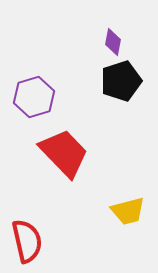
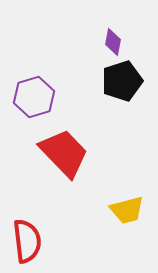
black pentagon: moved 1 px right
yellow trapezoid: moved 1 px left, 1 px up
red semicircle: rotated 6 degrees clockwise
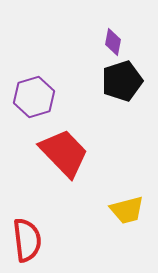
red semicircle: moved 1 px up
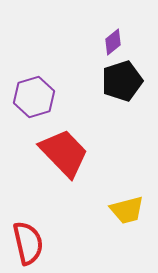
purple diamond: rotated 40 degrees clockwise
red semicircle: moved 1 px right, 3 px down; rotated 6 degrees counterclockwise
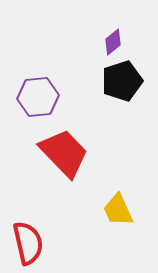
purple hexagon: moved 4 px right; rotated 12 degrees clockwise
yellow trapezoid: moved 9 px left; rotated 81 degrees clockwise
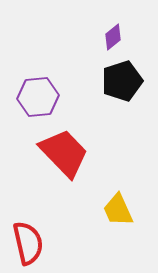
purple diamond: moved 5 px up
